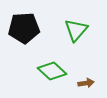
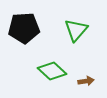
brown arrow: moved 2 px up
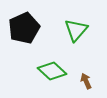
black pentagon: rotated 20 degrees counterclockwise
brown arrow: rotated 105 degrees counterclockwise
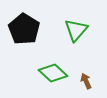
black pentagon: moved 1 px down; rotated 16 degrees counterclockwise
green diamond: moved 1 px right, 2 px down
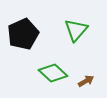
black pentagon: moved 1 px left, 5 px down; rotated 16 degrees clockwise
brown arrow: rotated 84 degrees clockwise
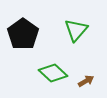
black pentagon: rotated 12 degrees counterclockwise
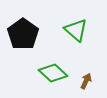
green triangle: rotated 30 degrees counterclockwise
brown arrow: rotated 35 degrees counterclockwise
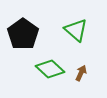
green diamond: moved 3 px left, 4 px up
brown arrow: moved 5 px left, 8 px up
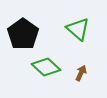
green triangle: moved 2 px right, 1 px up
green diamond: moved 4 px left, 2 px up
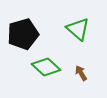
black pentagon: rotated 20 degrees clockwise
brown arrow: rotated 56 degrees counterclockwise
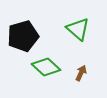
black pentagon: moved 2 px down
brown arrow: rotated 56 degrees clockwise
